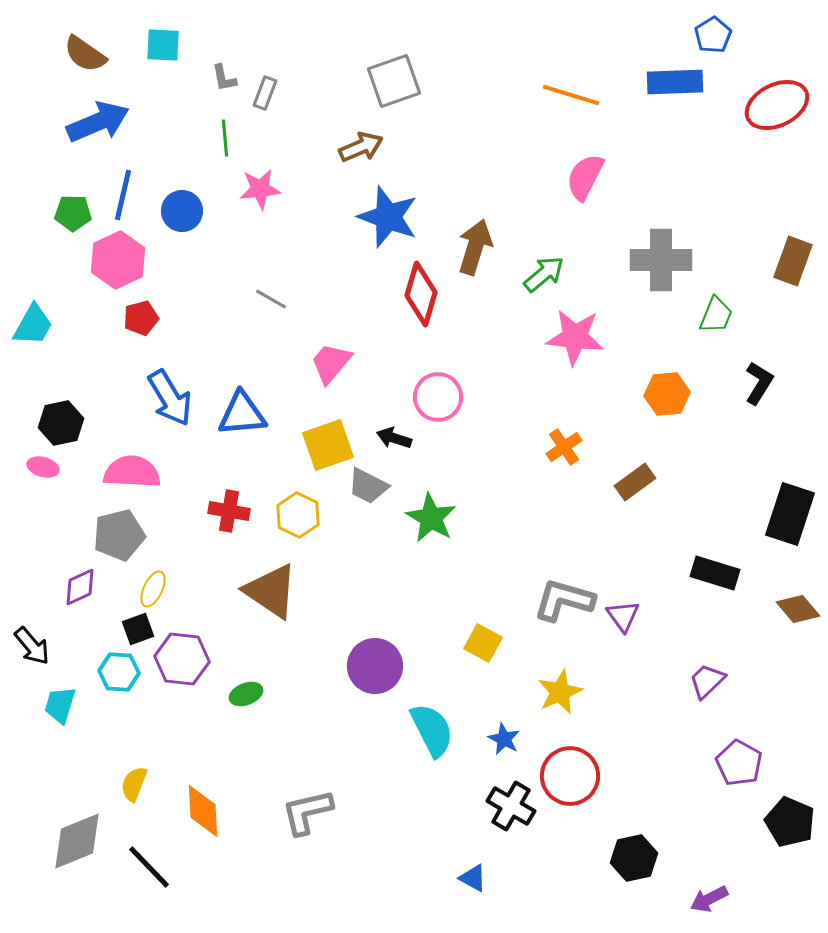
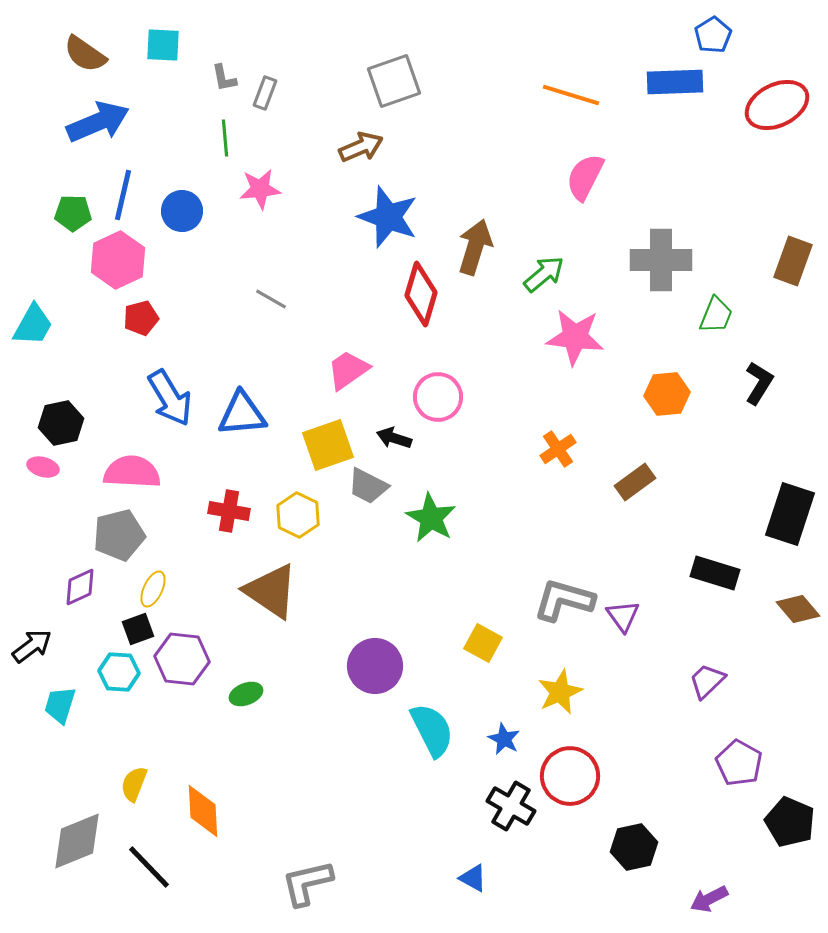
pink trapezoid at (331, 363): moved 17 px right, 7 px down; rotated 15 degrees clockwise
orange cross at (564, 447): moved 6 px left, 2 px down
black arrow at (32, 646): rotated 87 degrees counterclockwise
gray L-shape at (307, 812): moved 71 px down
black hexagon at (634, 858): moved 11 px up
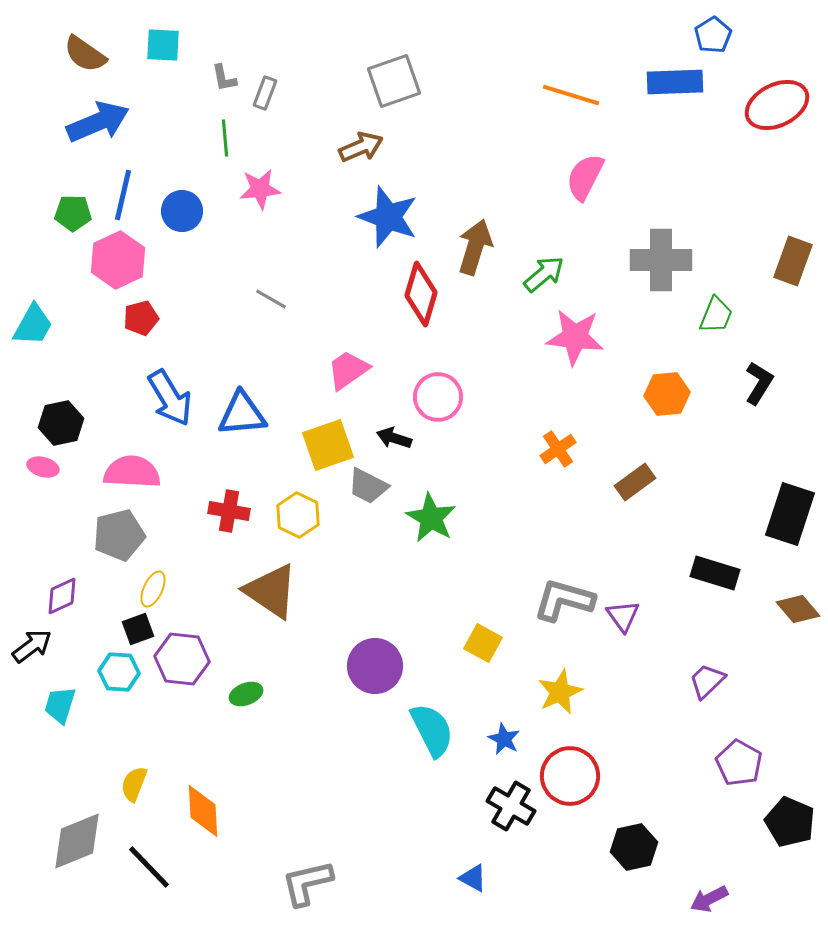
purple diamond at (80, 587): moved 18 px left, 9 px down
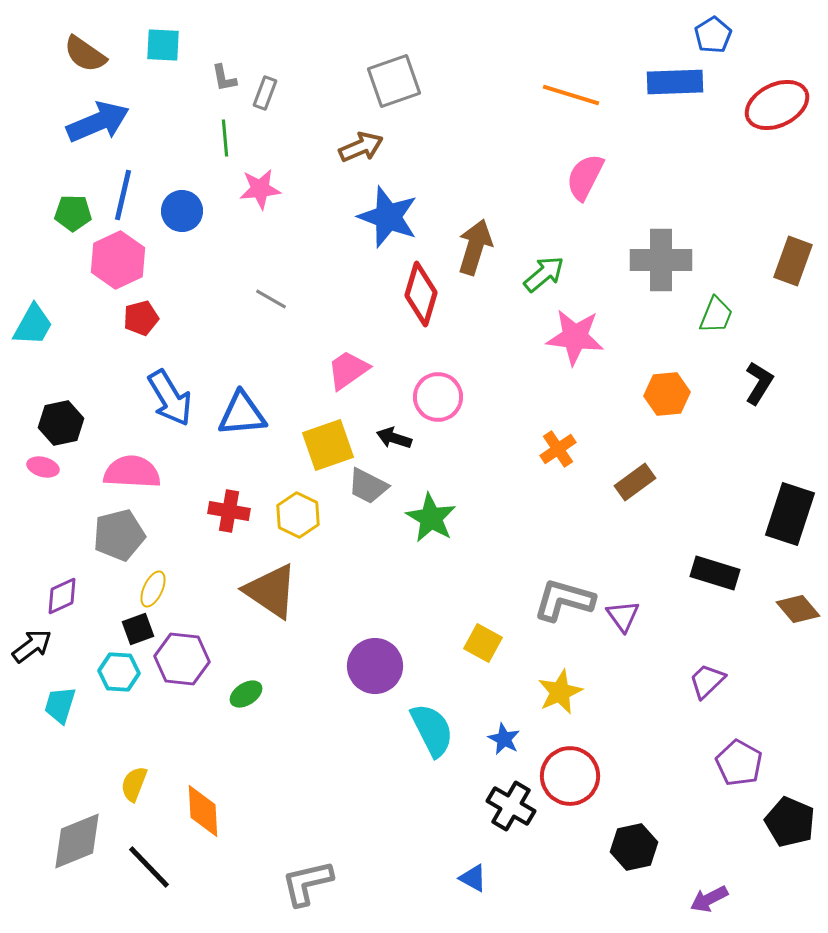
green ellipse at (246, 694): rotated 12 degrees counterclockwise
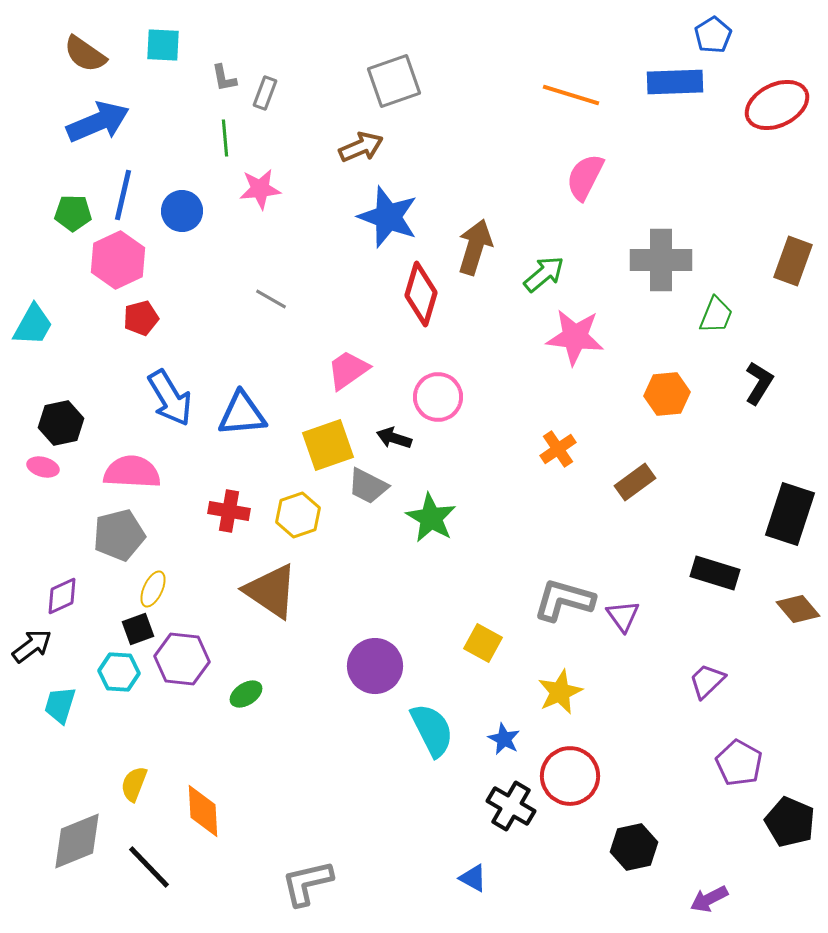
yellow hexagon at (298, 515): rotated 15 degrees clockwise
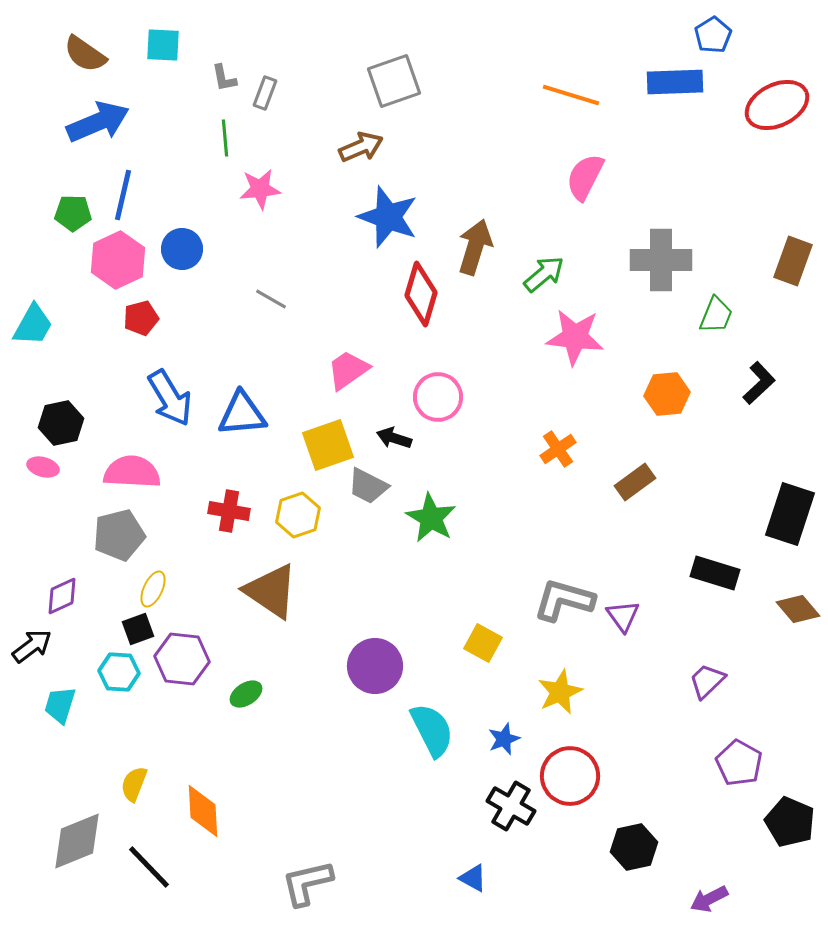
blue circle at (182, 211): moved 38 px down
black L-shape at (759, 383): rotated 15 degrees clockwise
blue star at (504, 739): rotated 24 degrees clockwise
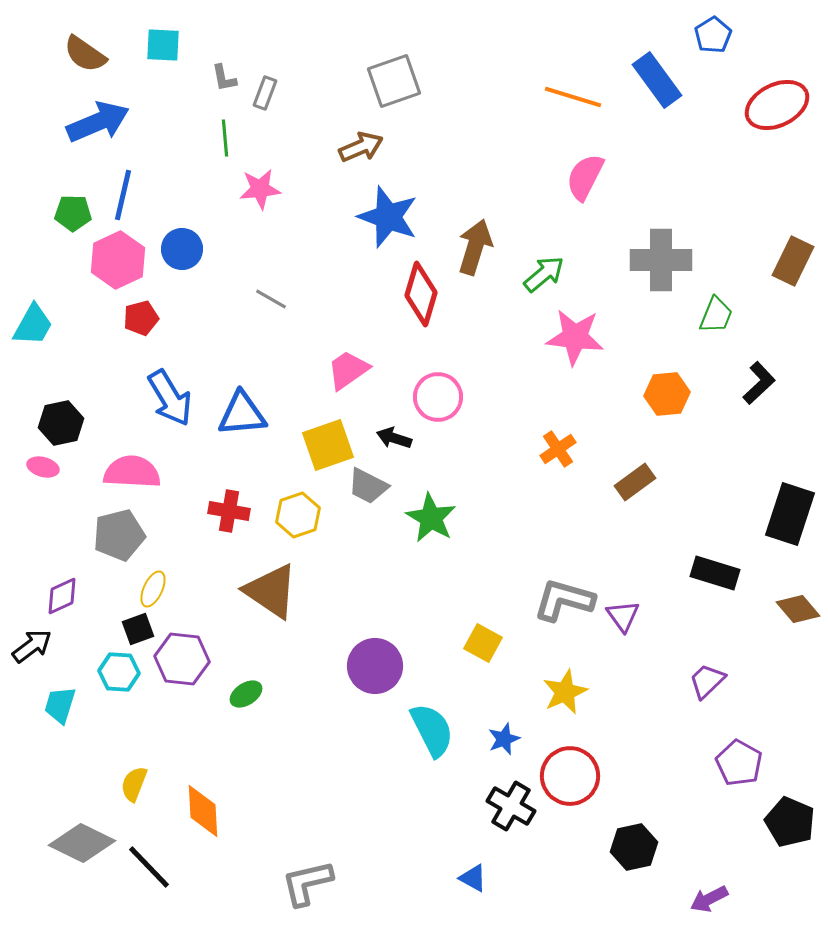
blue rectangle at (675, 82): moved 18 px left, 2 px up; rotated 56 degrees clockwise
orange line at (571, 95): moved 2 px right, 2 px down
brown rectangle at (793, 261): rotated 6 degrees clockwise
yellow star at (560, 692): moved 5 px right
gray diamond at (77, 841): moved 5 px right, 2 px down; rotated 48 degrees clockwise
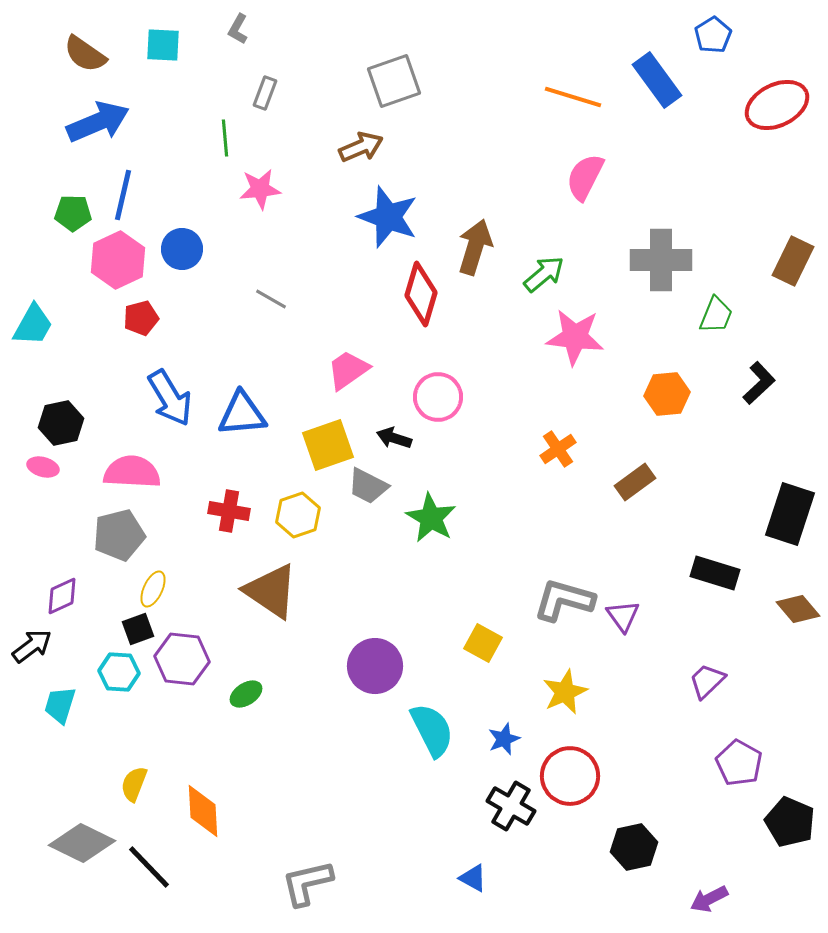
gray L-shape at (224, 78): moved 14 px right, 49 px up; rotated 40 degrees clockwise
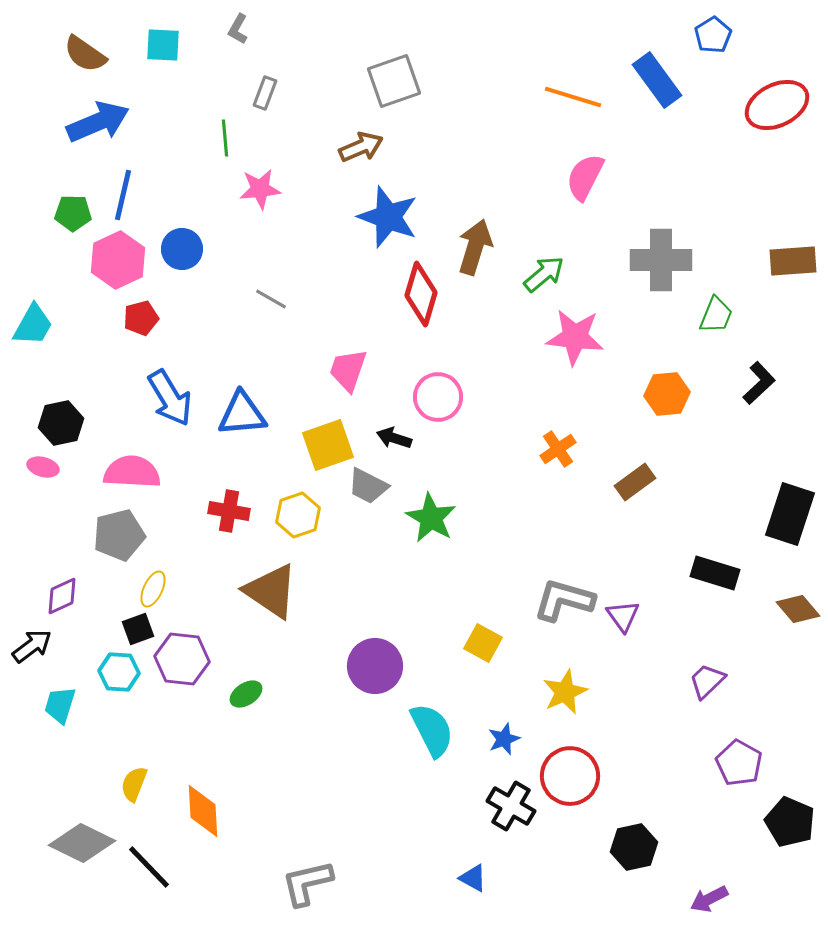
brown rectangle at (793, 261): rotated 60 degrees clockwise
pink trapezoid at (348, 370): rotated 36 degrees counterclockwise
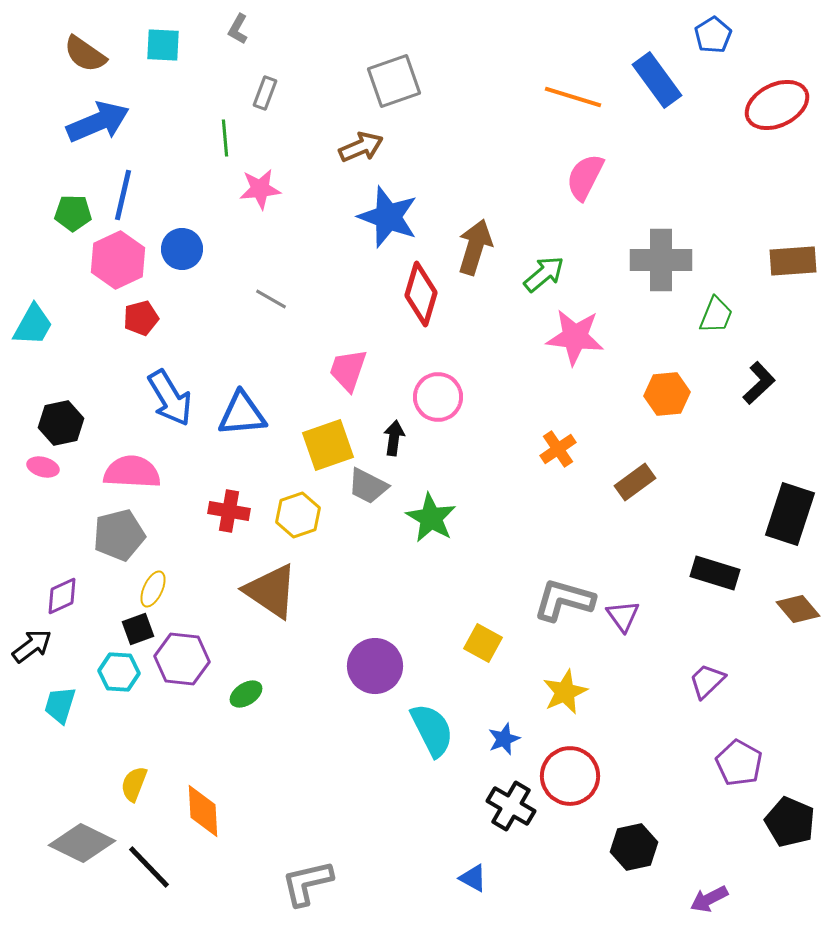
black arrow at (394, 438): rotated 80 degrees clockwise
